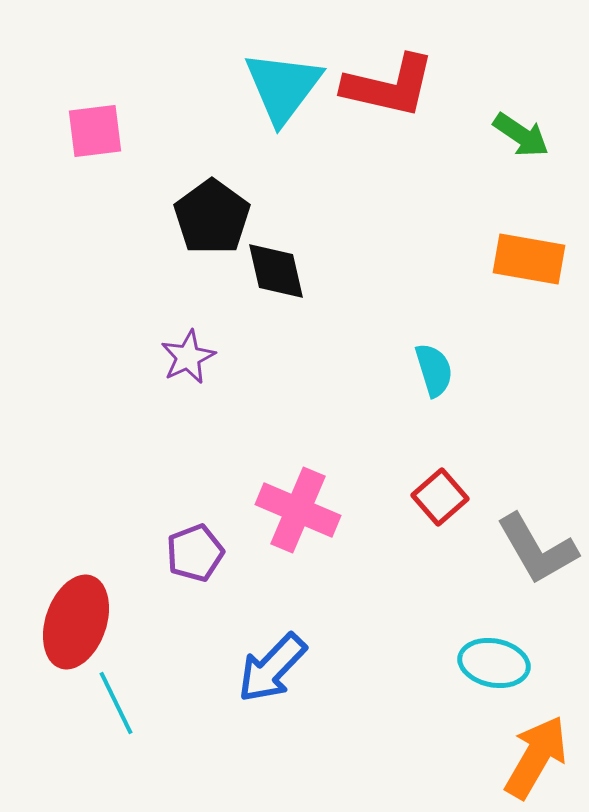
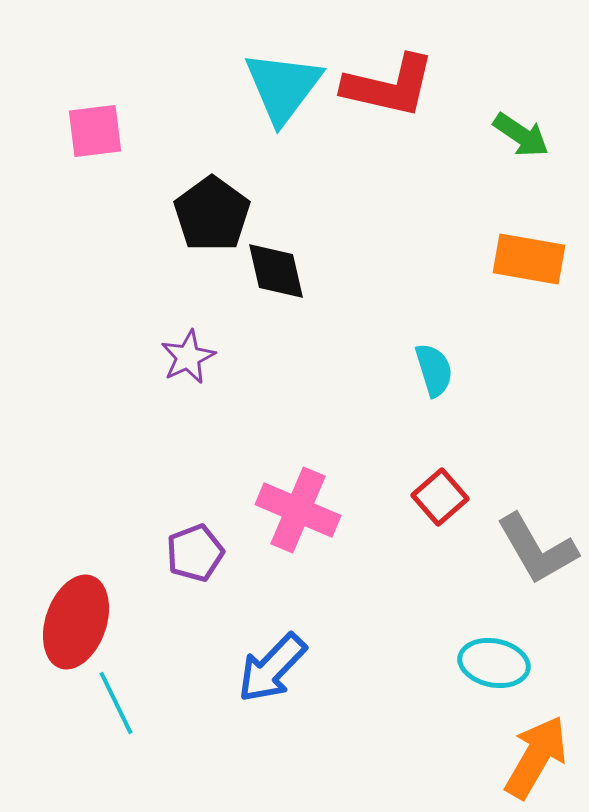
black pentagon: moved 3 px up
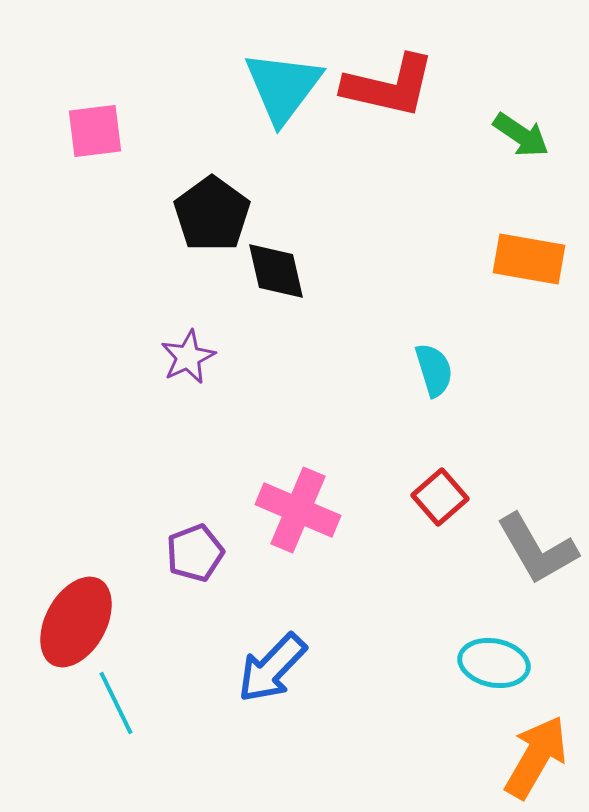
red ellipse: rotated 10 degrees clockwise
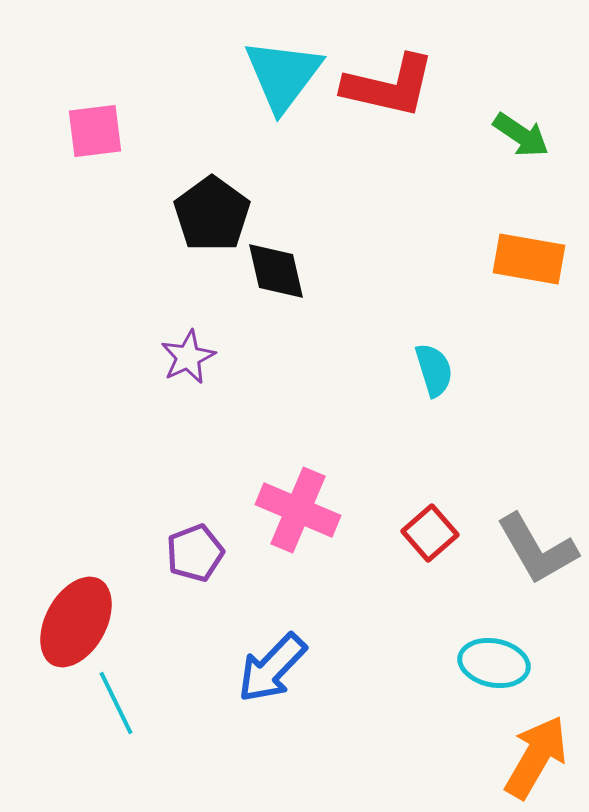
cyan triangle: moved 12 px up
red square: moved 10 px left, 36 px down
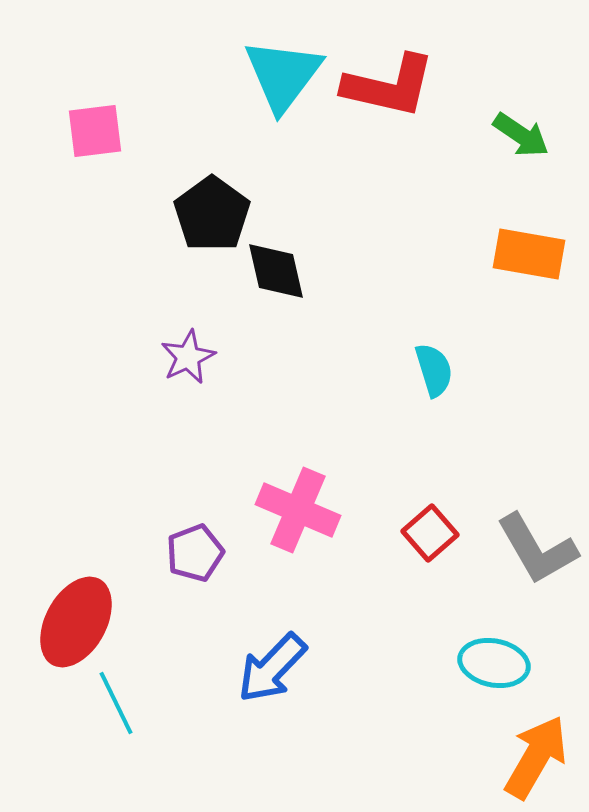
orange rectangle: moved 5 px up
